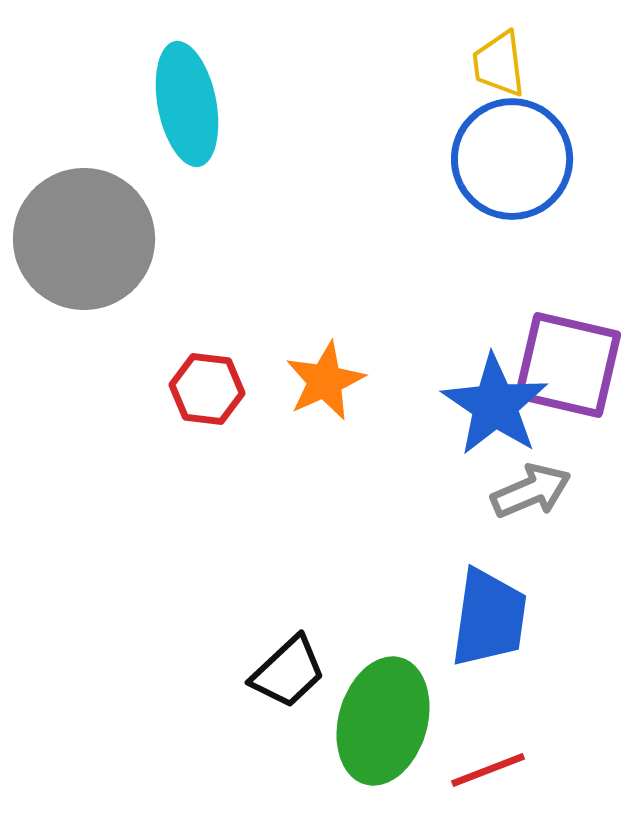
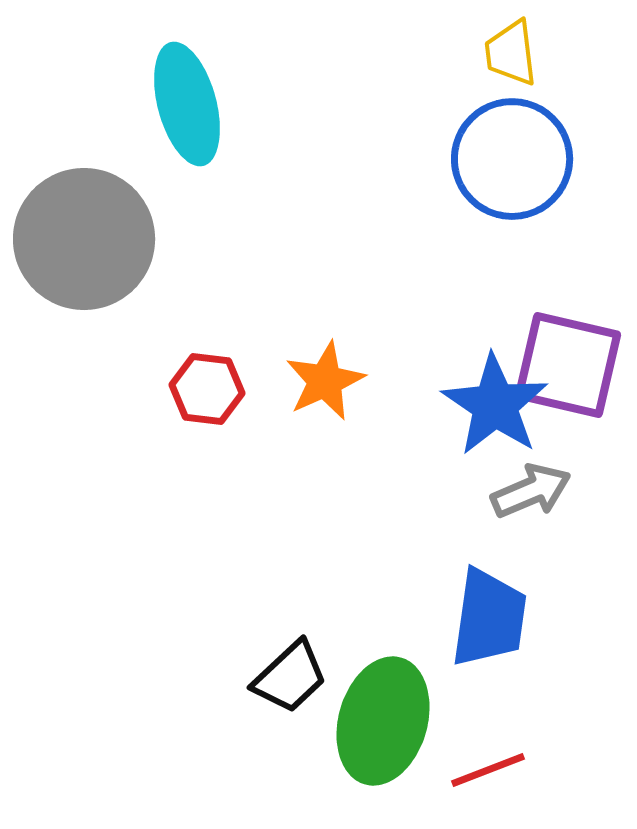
yellow trapezoid: moved 12 px right, 11 px up
cyan ellipse: rotated 4 degrees counterclockwise
black trapezoid: moved 2 px right, 5 px down
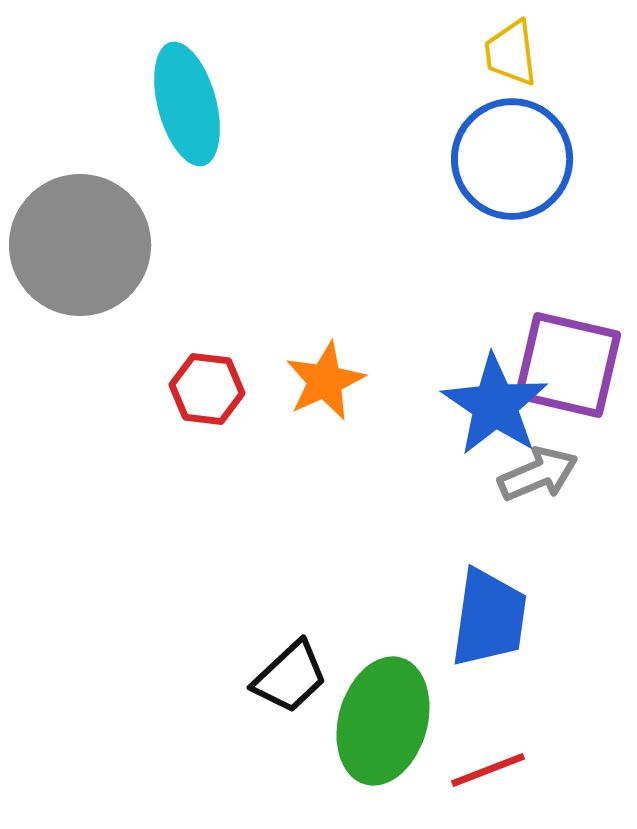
gray circle: moved 4 px left, 6 px down
gray arrow: moved 7 px right, 17 px up
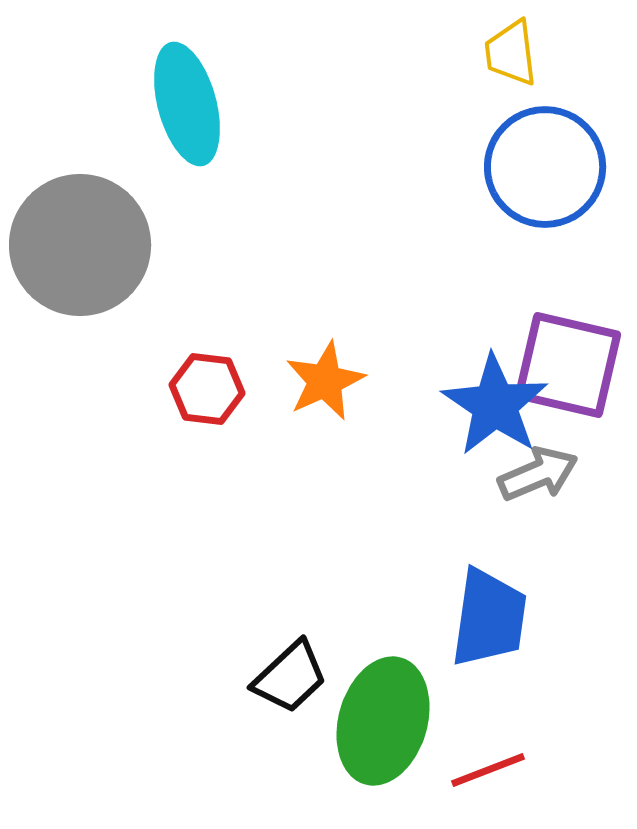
blue circle: moved 33 px right, 8 px down
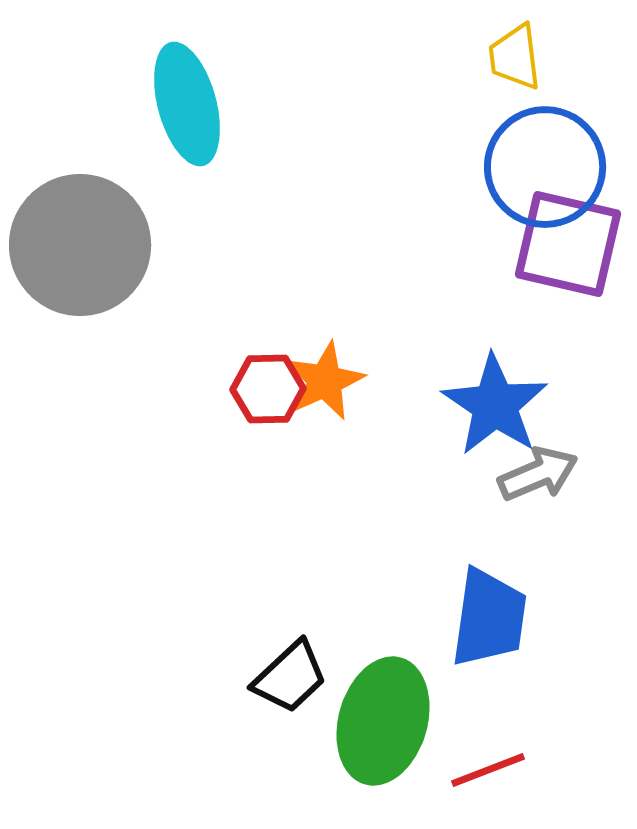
yellow trapezoid: moved 4 px right, 4 px down
purple square: moved 121 px up
red hexagon: moved 61 px right; rotated 8 degrees counterclockwise
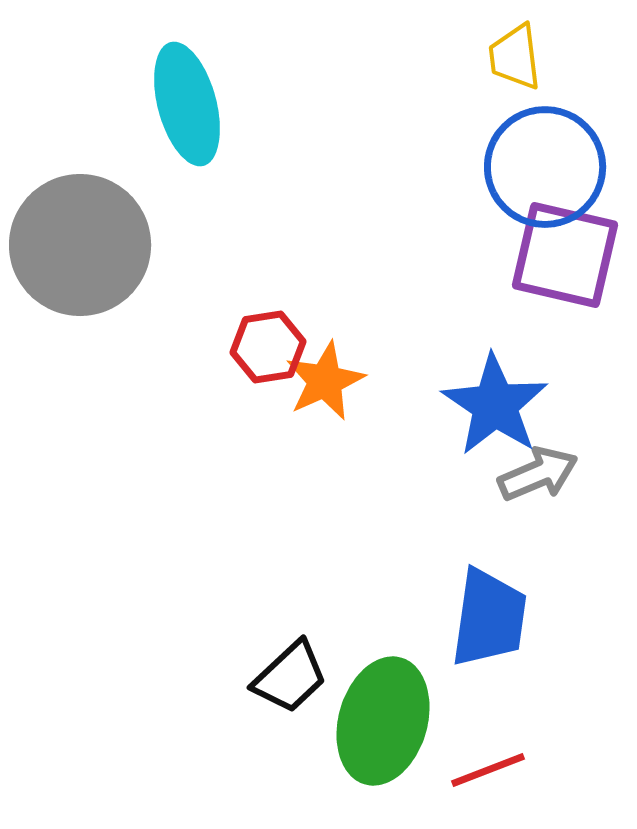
purple square: moved 3 px left, 11 px down
red hexagon: moved 42 px up; rotated 8 degrees counterclockwise
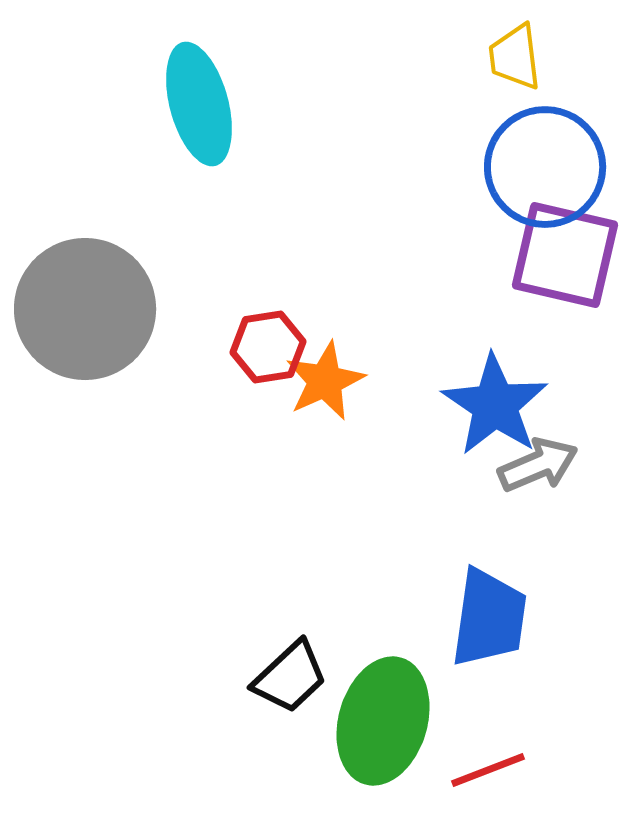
cyan ellipse: moved 12 px right
gray circle: moved 5 px right, 64 px down
gray arrow: moved 9 px up
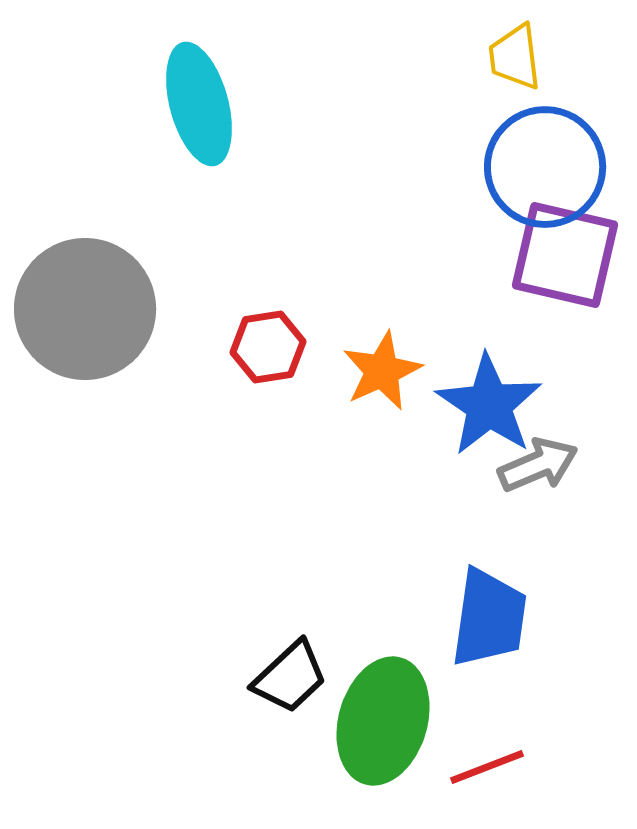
orange star: moved 57 px right, 10 px up
blue star: moved 6 px left
red line: moved 1 px left, 3 px up
